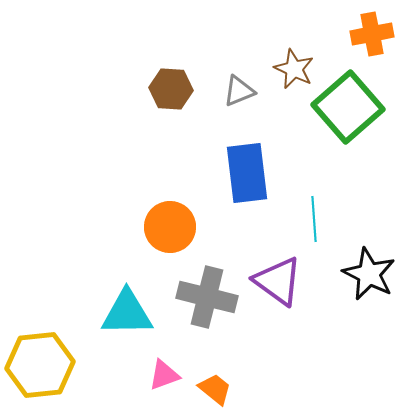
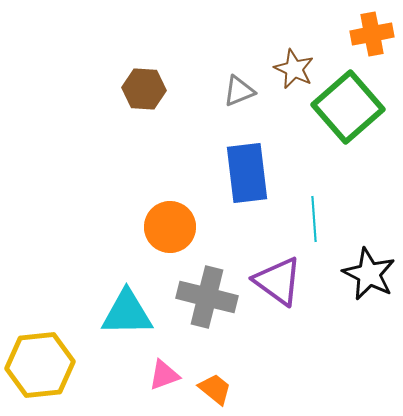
brown hexagon: moved 27 px left
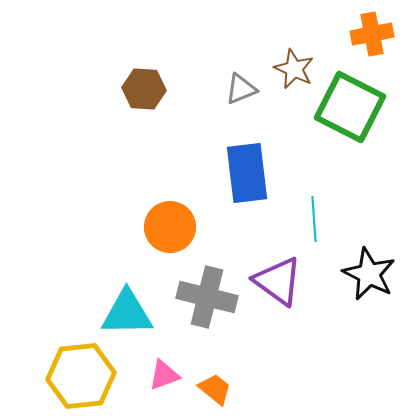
gray triangle: moved 2 px right, 2 px up
green square: moved 2 px right; rotated 22 degrees counterclockwise
yellow hexagon: moved 41 px right, 11 px down
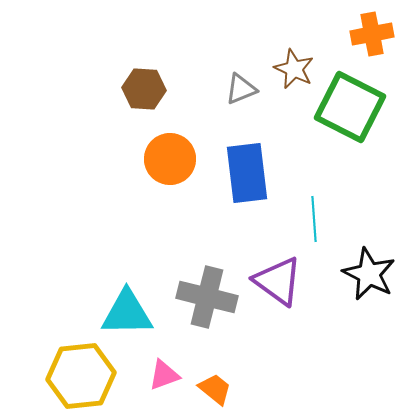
orange circle: moved 68 px up
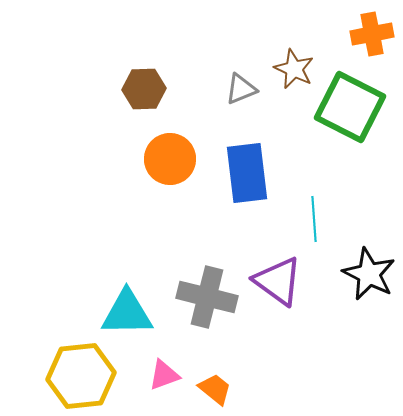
brown hexagon: rotated 6 degrees counterclockwise
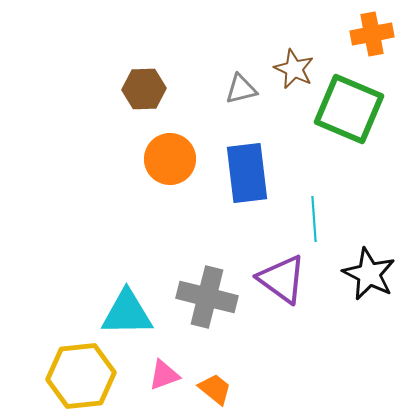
gray triangle: rotated 8 degrees clockwise
green square: moved 1 px left, 2 px down; rotated 4 degrees counterclockwise
purple triangle: moved 4 px right, 2 px up
